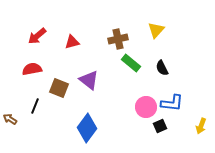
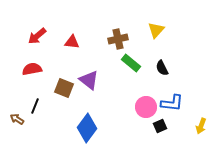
red triangle: rotated 21 degrees clockwise
brown square: moved 5 px right
brown arrow: moved 7 px right
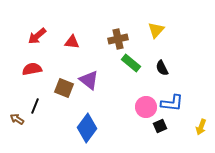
yellow arrow: moved 1 px down
